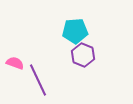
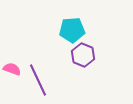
cyan pentagon: moved 3 px left, 1 px up
pink semicircle: moved 3 px left, 6 px down
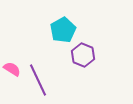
cyan pentagon: moved 9 px left; rotated 25 degrees counterclockwise
pink semicircle: rotated 12 degrees clockwise
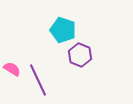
cyan pentagon: rotated 25 degrees counterclockwise
purple hexagon: moved 3 px left
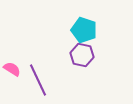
cyan pentagon: moved 21 px right
purple hexagon: moved 2 px right; rotated 10 degrees counterclockwise
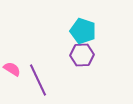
cyan pentagon: moved 1 px left, 1 px down
purple hexagon: rotated 15 degrees counterclockwise
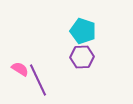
purple hexagon: moved 2 px down
pink semicircle: moved 8 px right
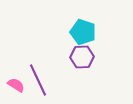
cyan pentagon: moved 1 px down
pink semicircle: moved 4 px left, 16 px down
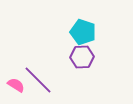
purple line: rotated 20 degrees counterclockwise
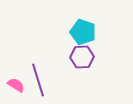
purple line: rotated 28 degrees clockwise
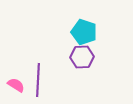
cyan pentagon: moved 1 px right
purple line: rotated 20 degrees clockwise
